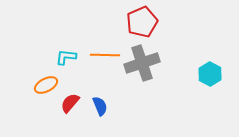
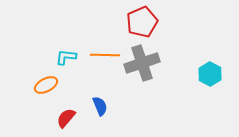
red semicircle: moved 4 px left, 15 px down
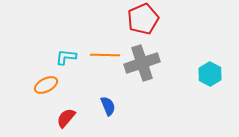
red pentagon: moved 1 px right, 3 px up
blue semicircle: moved 8 px right
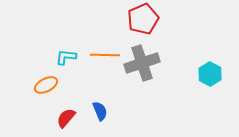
blue semicircle: moved 8 px left, 5 px down
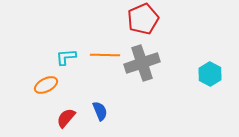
cyan L-shape: rotated 10 degrees counterclockwise
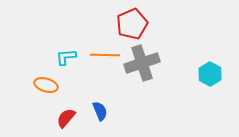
red pentagon: moved 11 px left, 5 px down
orange ellipse: rotated 45 degrees clockwise
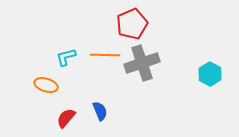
cyan L-shape: rotated 10 degrees counterclockwise
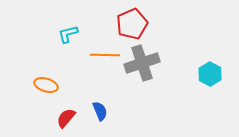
cyan L-shape: moved 2 px right, 23 px up
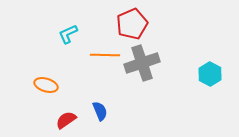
cyan L-shape: rotated 10 degrees counterclockwise
red semicircle: moved 2 px down; rotated 15 degrees clockwise
